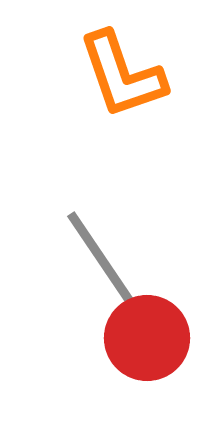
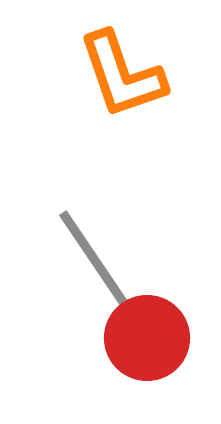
gray line: moved 8 px left, 1 px up
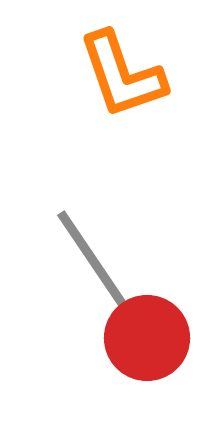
gray line: moved 2 px left
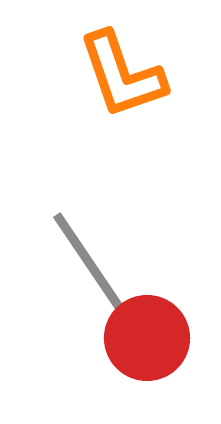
gray line: moved 4 px left, 2 px down
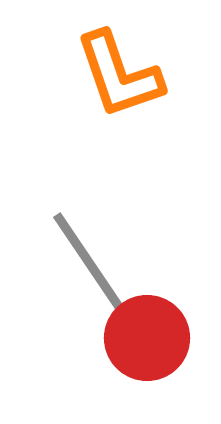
orange L-shape: moved 3 px left
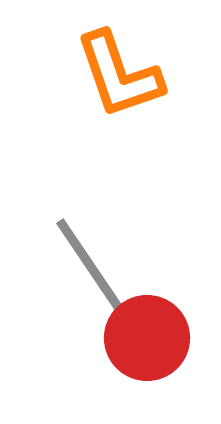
gray line: moved 3 px right, 6 px down
